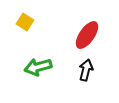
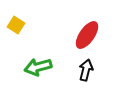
yellow square: moved 9 px left, 3 px down
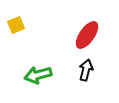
yellow square: rotated 36 degrees clockwise
green arrow: moved 8 px down
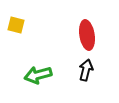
yellow square: rotated 36 degrees clockwise
red ellipse: rotated 44 degrees counterclockwise
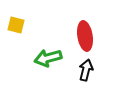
red ellipse: moved 2 px left, 1 px down
green arrow: moved 10 px right, 17 px up
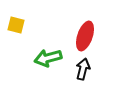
red ellipse: rotated 28 degrees clockwise
black arrow: moved 3 px left, 1 px up
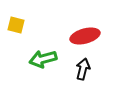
red ellipse: rotated 56 degrees clockwise
green arrow: moved 5 px left, 1 px down
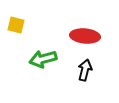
red ellipse: rotated 20 degrees clockwise
black arrow: moved 2 px right, 1 px down
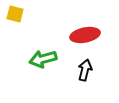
yellow square: moved 1 px left, 11 px up
red ellipse: moved 1 px up; rotated 16 degrees counterclockwise
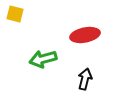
black arrow: moved 9 px down
